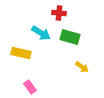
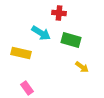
green rectangle: moved 1 px right, 3 px down
pink rectangle: moved 3 px left, 1 px down
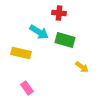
cyan arrow: moved 2 px left, 1 px up
green rectangle: moved 6 px left
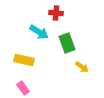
red cross: moved 3 px left
green rectangle: moved 2 px right, 3 px down; rotated 54 degrees clockwise
yellow rectangle: moved 3 px right, 7 px down
pink rectangle: moved 4 px left
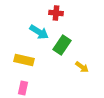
green rectangle: moved 5 px left, 2 px down; rotated 54 degrees clockwise
pink rectangle: rotated 48 degrees clockwise
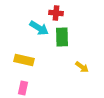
cyan arrow: moved 4 px up
green rectangle: moved 8 px up; rotated 36 degrees counterclockwise
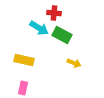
red cross: moved 2 px left
green rectangle: moved 2 px up; rotated 60 degrees counterclockwise
yellow arrow: moved 8 px left, 4 px up; rotated 16 degrees counterclockwise
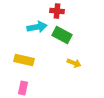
red cross: moved 3 px right, 2 px up
cyan arrow: moved 2 px left, 1 px up; rotated 42 degrees counterclockwise
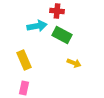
cyan arrow: moved 1 px up
yellow rectangle: rotated 54 degrees clockwise
pink rectangle: moved 1 px right
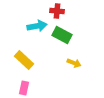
yellow rectangle: rotated 24 degrees counterclockwise
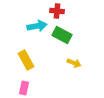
yellow rectangle: moved 2 px right; rotated 18 degrees clockwise
